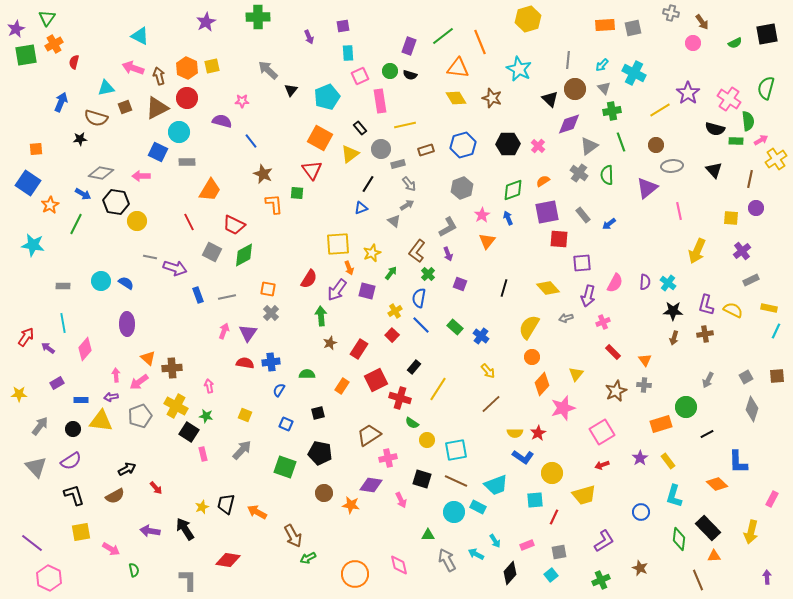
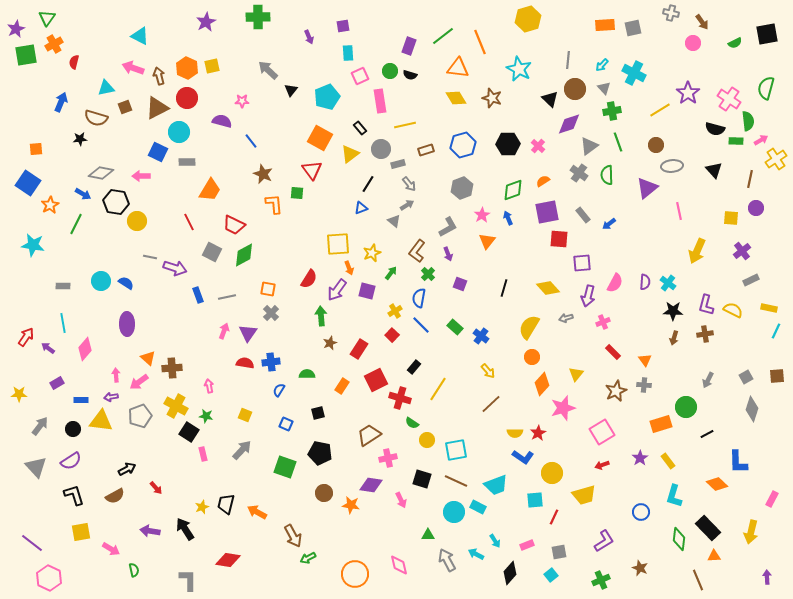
green line at (621, 142): moved 3 px left
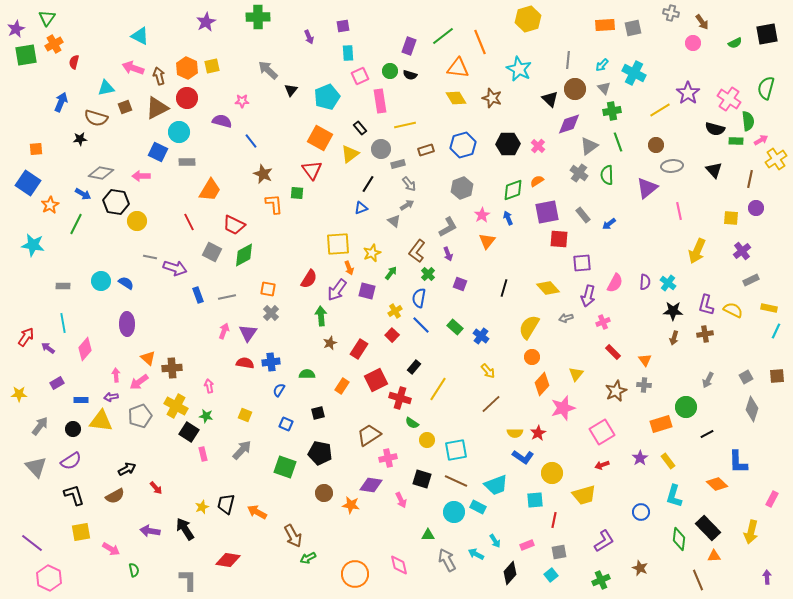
orange semicircle at (543, 181): moved 6 px left
red line at (554, 517): moved 3 px down; rotated 14 degrees counterclockwise
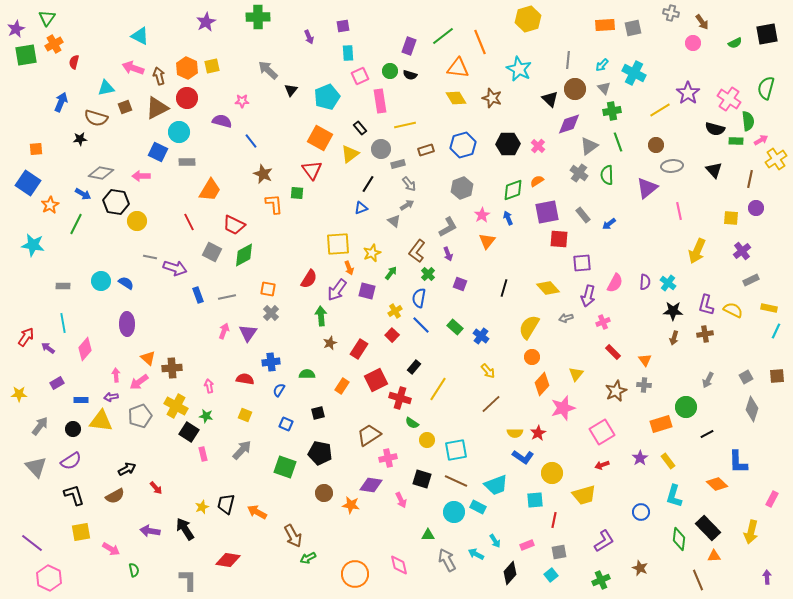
red semicircle at (245, 363): moved 16 px down
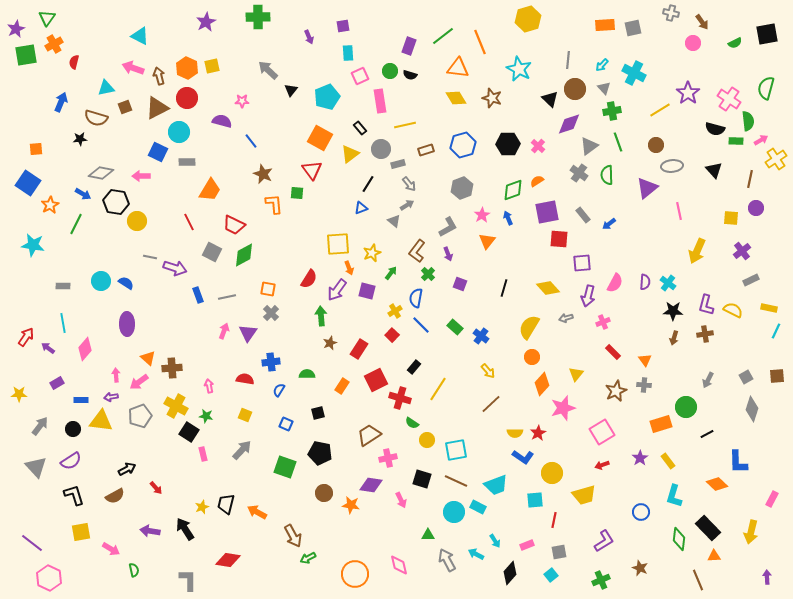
blue semicircle at (419, 298): moved 3 px left
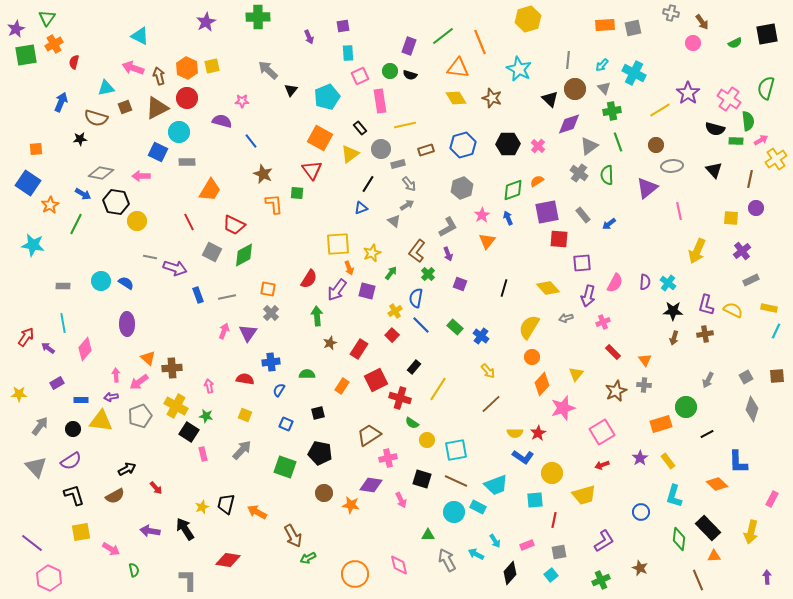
green arrow at (321, 316): moved 4 px left
